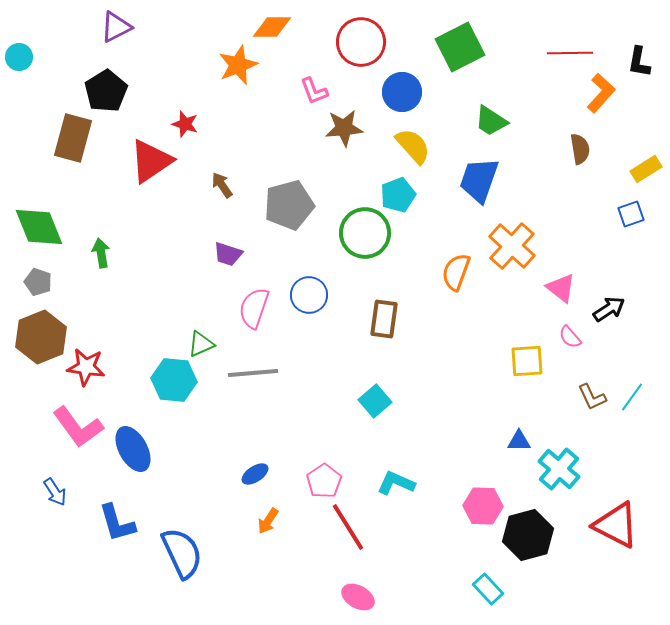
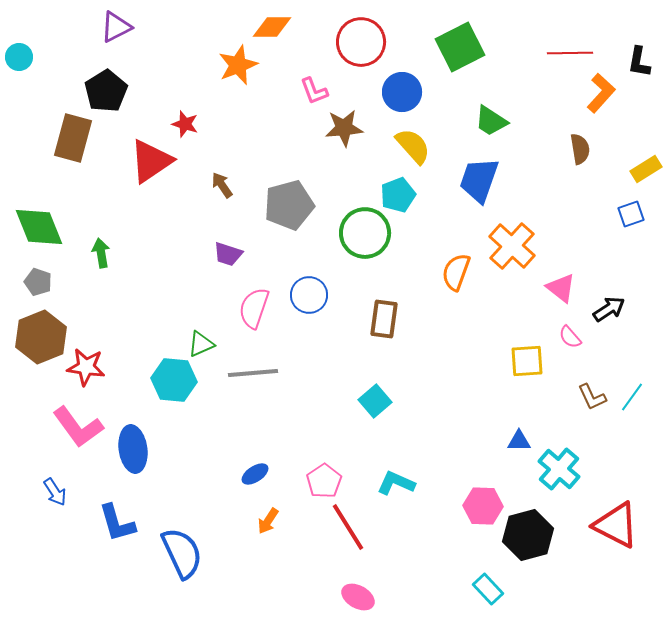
blue ellipse at (133, 449): rotated 21 degrees clockwise
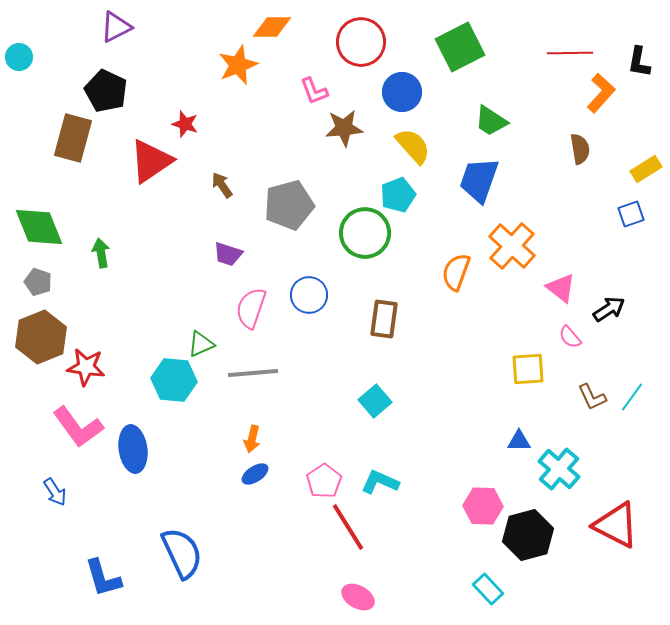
black pentagon at (106, 91): rotated 15 degrees counterclockwise
pink semicircle at (254, 308): moved 3 px left
yellow square at (527, 361): moved 1 px right, 8 px down
cyan L-shape at (396, 483): moved 16 px left, 1 px up
orange arrow at (268, 521): moved 16 px left, 82 px up; rotated 20 degrees counterclockwise
blue L-shape at (117, 523): moved 14 px left, 55 px down
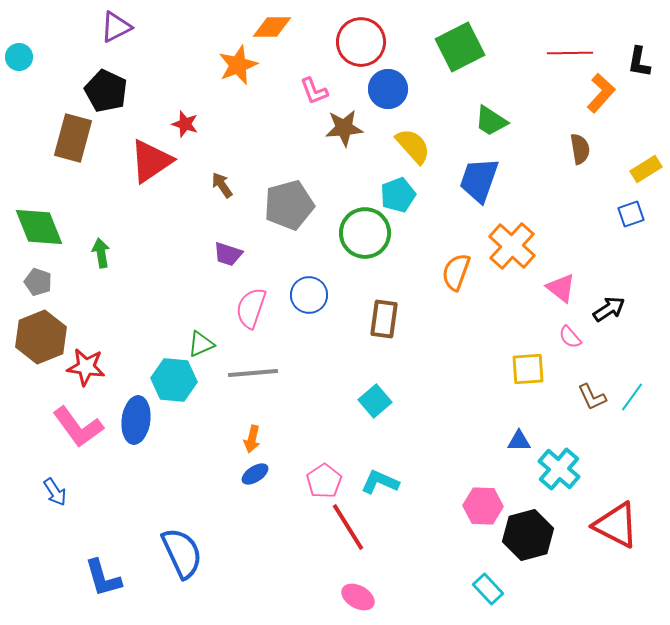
blue circle at (402, 92): moved 14 px left, 3 px up
blue ellipse at (133, 449): moved 3 px right, 29 px up; rotated 15 degrees clockwise
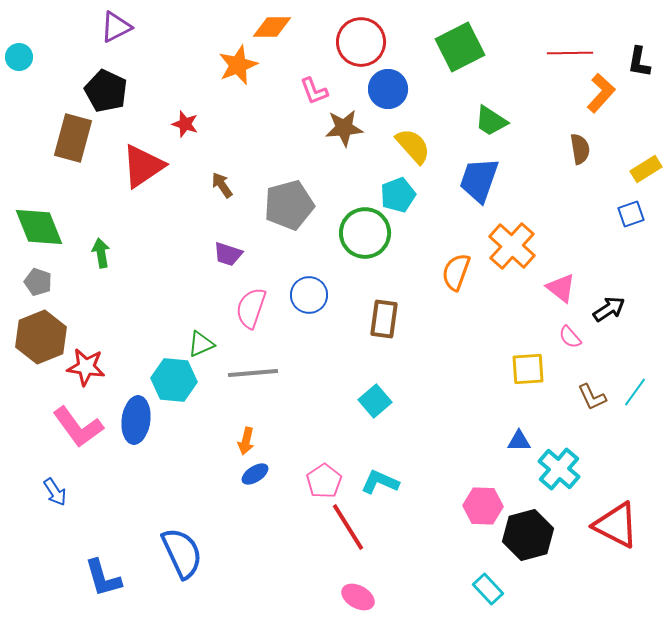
red triangle at (151, 161): moved 8 px left, 5 px down
cyan line at (632, 397): moved 3 px right, 5 px up
orange arrow at (252, 439): moved 6 px left, 2 px down
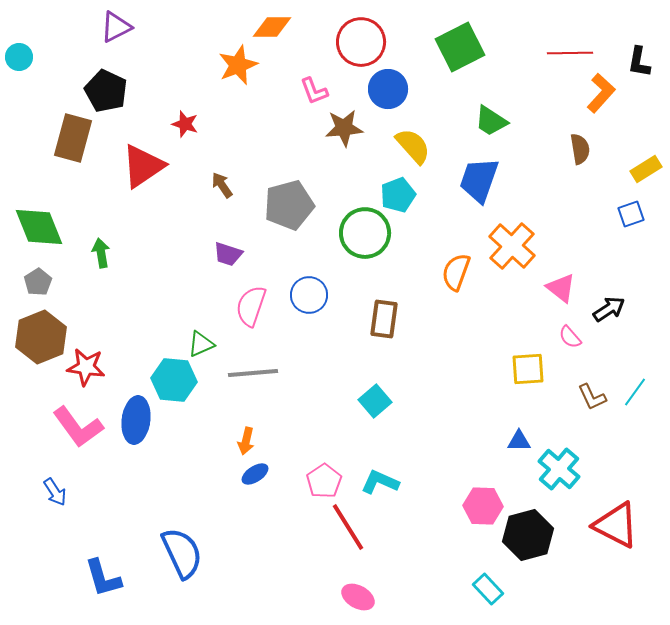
gray pentagon at (38, 282): rotated 20 degrees clockwise
pink semicircle at (251, 308): moved 2 px up
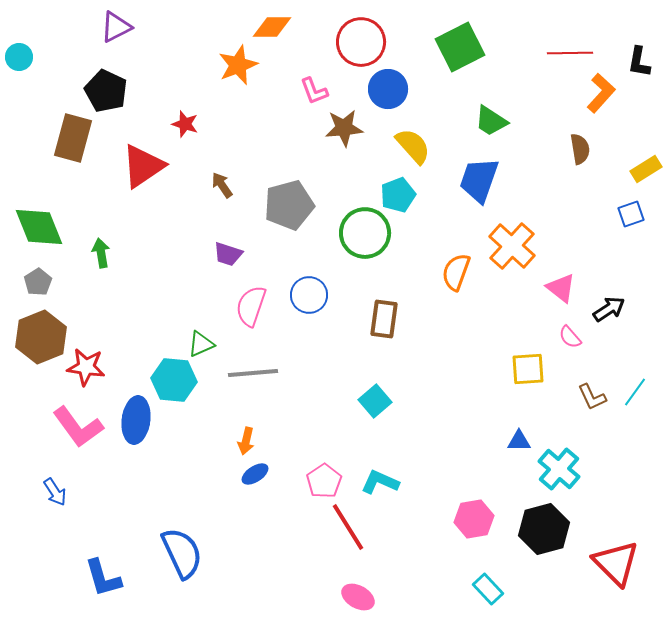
pink hexagon at (483, 506): moved 9 px left, 13 px down; rotated 12 degrees counterclockwise
red triangle at (616, 525): moved 38 px down; rotated 18 degrees clockwise
black hexagon at (528, 535): moved 16 px right, 6 px up
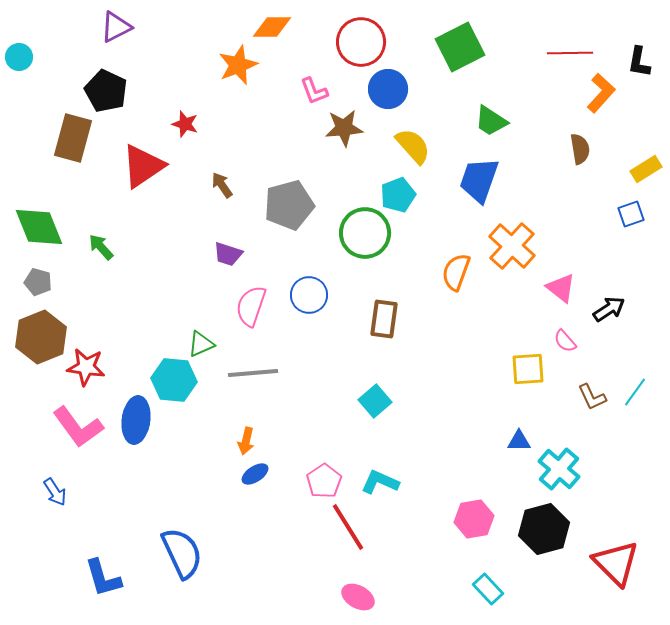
green arrow at (101, 253): moved 6 px up; rotated 32 degrees counterclockwise
gray pentagon at (38, 282): rotated 24 degrees counterclockwise
pink semicircle at (570, 337): moved 5 px left, 4 px down
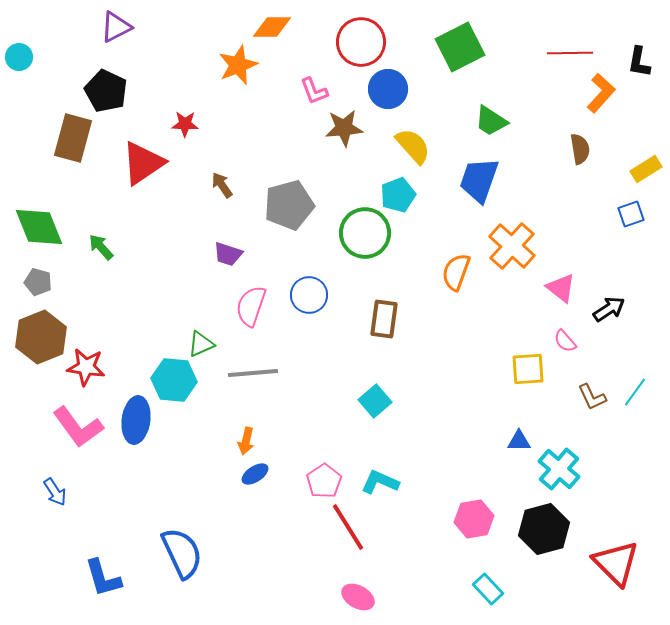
red star at (185, 124): rotated 16 degrees counterclockwise
red triangle at (143, 166): moved 3 px up
